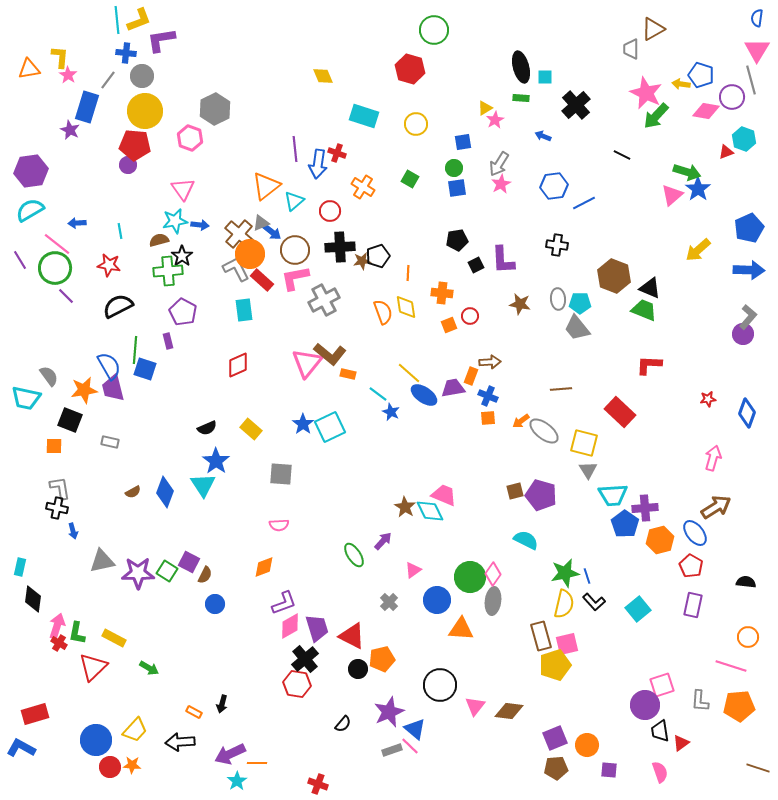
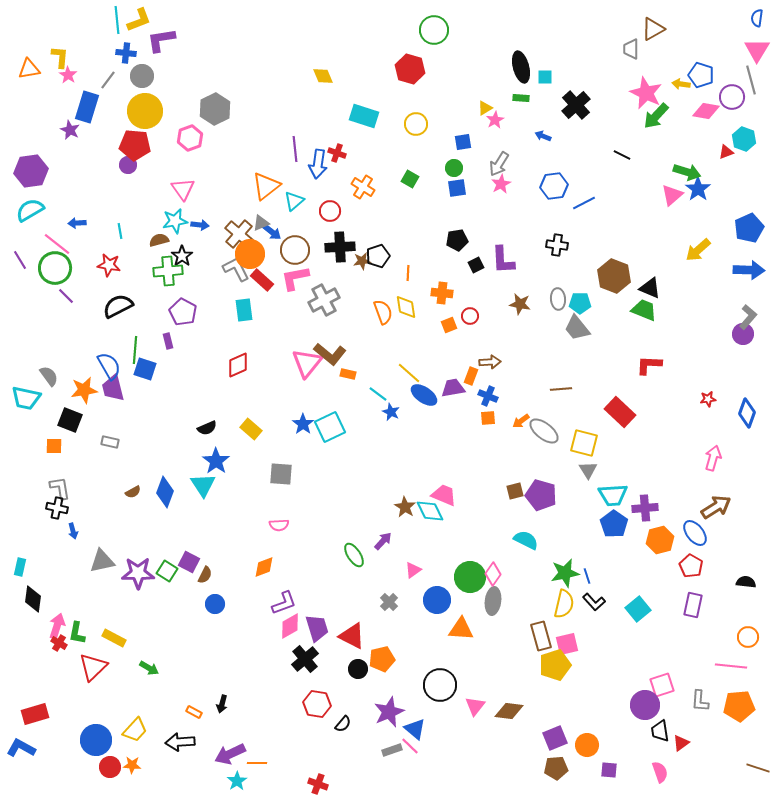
pink hexagon at (190, 138): rotated 20 degrees clockwise
blue pentagon at (625, 524): moved 11 px left
pink line at (731, 666): rotated 12 degrees counterclockwise
red hexagon at (297, 684): moved 20 px right, 20 px down
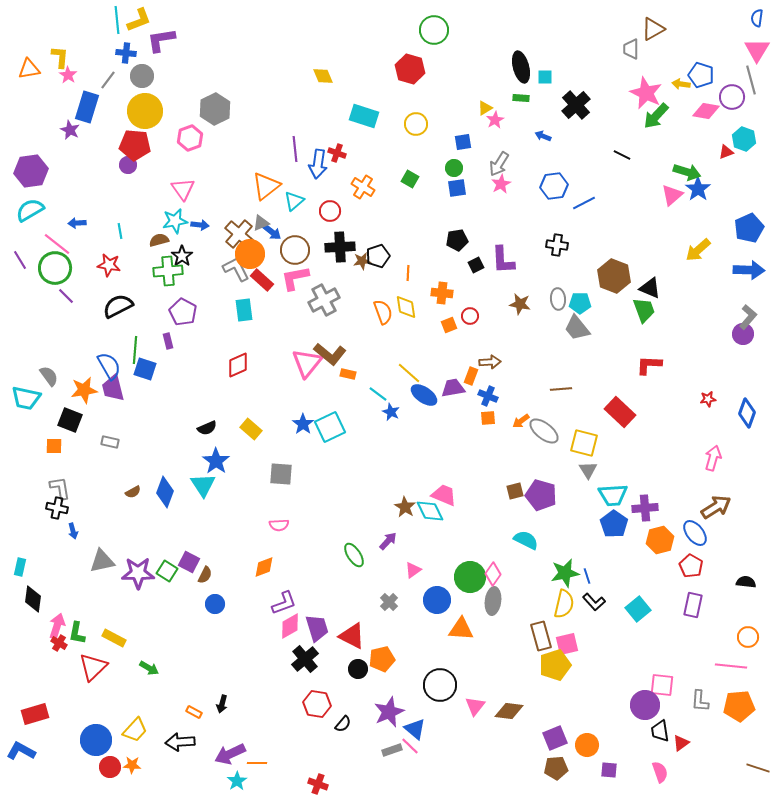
green trapezoid at (644, 310): rotated 48 degrees clockwise
purple arrow at (383, 541): moved 5 px right
pink square at (662, 685): rotated 25 degrees clockwise
blue L-shape at (21, 748): moved 3 px down
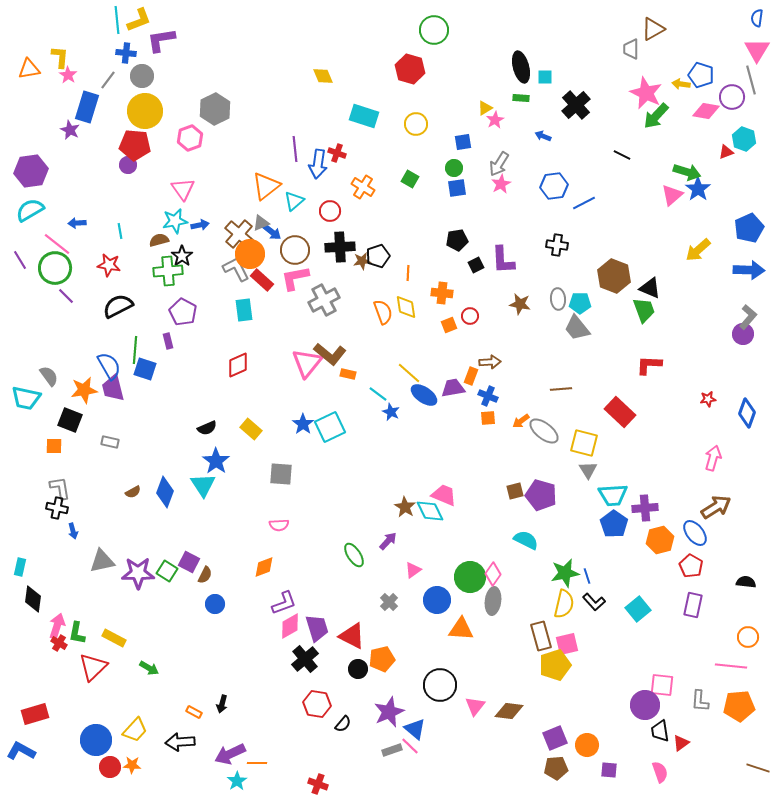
blue arrow at (200, 225): rotated 18 degrees counterclockwise
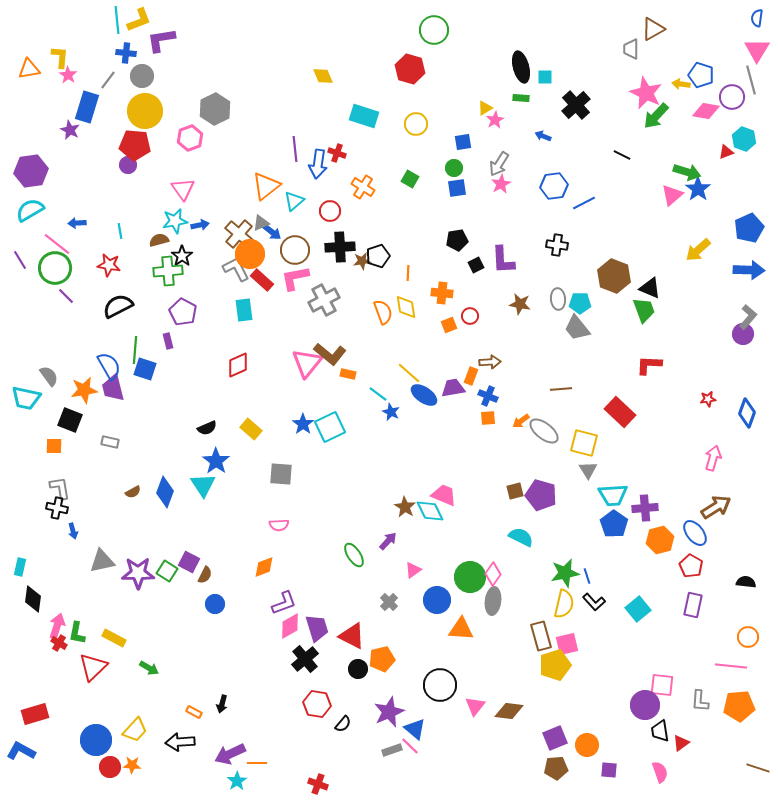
cyan semicircle at (526, 540): moved 5 px left, 3 px up
